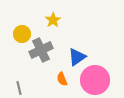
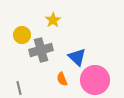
yellow circle: moved 1 px down
gray cross: rotated 10 degrees clockwise
blue triangle: rotated 42 degrees counterclockwise
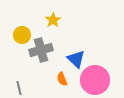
blue triangle: moved 1 px left, 2 px down
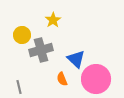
pink circle: moved 1 px right, 1 px up
gray line: moved 1 px up
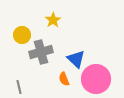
gray cross: moved 2 px down
orange semicircle: moved 2 px right
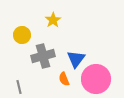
gray cross: moved 2 px right, 4 px down
blue triangle: rotated 24 degrees clockwise
